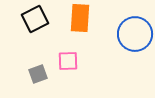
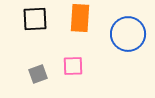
black square: rotated 24 degrees clockwise
blue circle: moved 7 px left
pink square: moved 5 px right, 5 px down
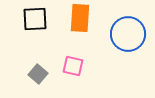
pink square: rotated 15 degrees clockwise
gray square: rotated 30 degrees counterclockwise
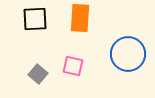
blue circle: moved 20 px down
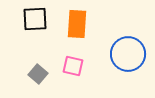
orange rectangle: moved 3 px left, 6 px down
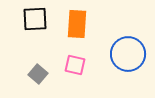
pink square: moved 2 px right, 1 px up
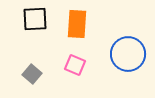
pink square: rotated 10 degrees clockwise
gray square: moved 6 px left
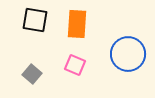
black square: moved 1 px down; rotated 12 degrees clockwise
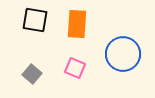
blue circle: moved 5 px left
pink square: moved 3 px down
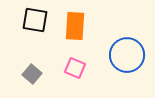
orange rectangle: moved 2 px left, 2 px down
blue circle: moved 4 px right, 1 px down
